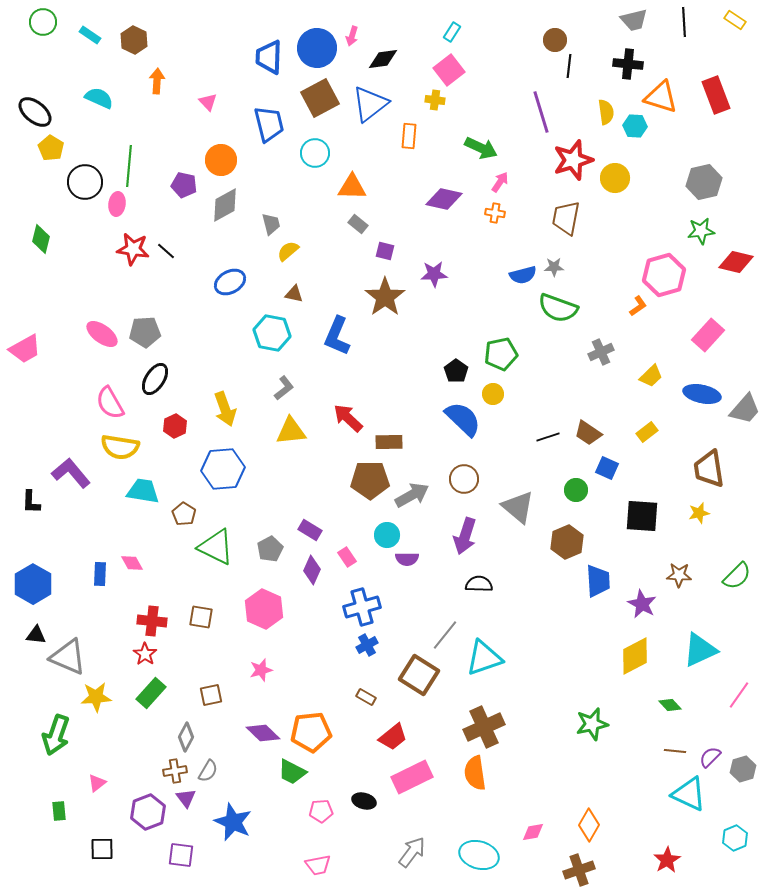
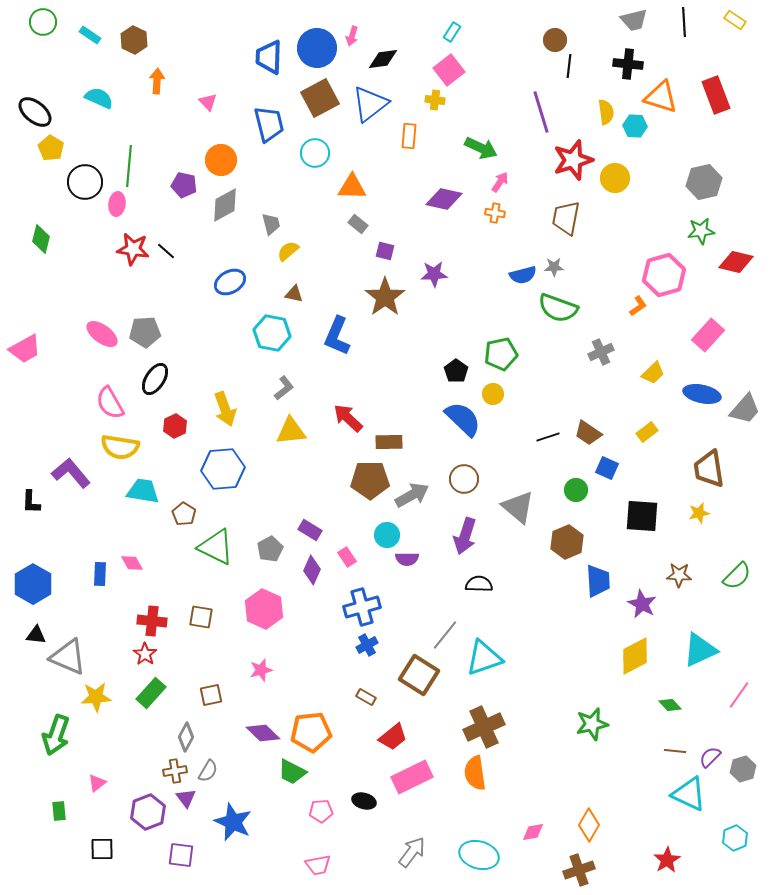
yellow trapezoid at (651, 376): moved 2 px right, 3 px up
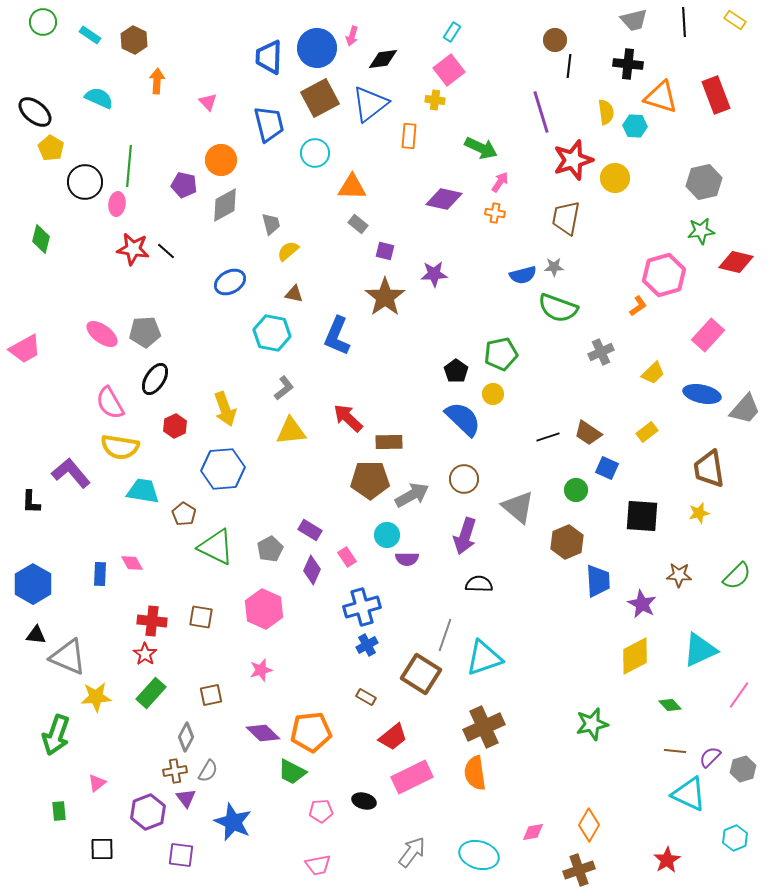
gray line at (445, 635): rotated 20 degrees counterclockwise
brown square at (419, 675): moved 2 px right, 1 px up
